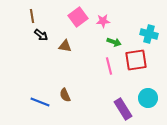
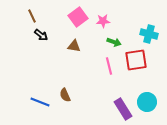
brown line: rotated 16 degrees counterclockwise
brown triangle: moved 9 px right
cyan circle: moved 1 px left, 4 px down
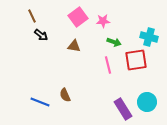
cyan cross: moved 3 px down
pink line: moved 1 px left, 1 px up
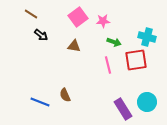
brown line: moved 1 px left, 2 px up; rotated 32 degrees counterclockwise
cyan cross: moved 2 px left
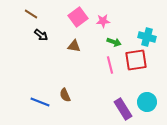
pink line: moved 2 px right
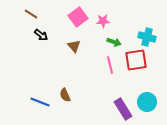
brown triangle: rotated 40 degrees clockwise
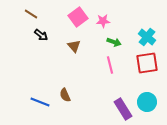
cyan cross: rotated 24 degrees clockwise
red square: moved 11 px right, 3 px down
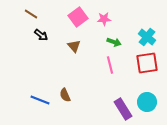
pink star: moved 1 px right, 2 px up
blue line: moved 2 px up
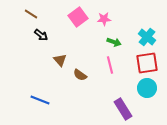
brown triangle: moved 14 px left, 14 px down
brown semicircle: moved 15 px right, 20 px up; rotated 32 degrees counterclockwise
cyan circle: moved 14 px up
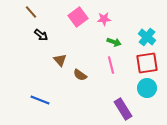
brown line: moved 2 px up; rotated 16 degrees clockwise
pink line: moved 1 px right
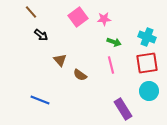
cyan cross: rotated 18 degrees counterclockwise
cyan circle: moved 2 px right, 3 px down
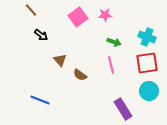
brown line: moved 2 px up
pink star: moved 1 px right, 4 px up
